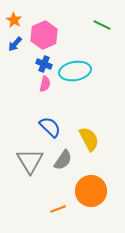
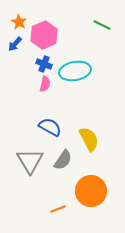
orange star: moved 5 px right, 2 px down
blue semicircle: rotated 15 degrees counterclockwise
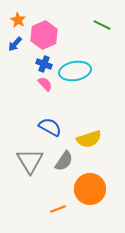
orange star: moved 1 px left, 2 px up
pink semicircle: rotated 56 degrees counterclockwise
yellow semicircle: rotated 100 degrees clockwise
gray semicircle: moved 1 px right, 1 px down
orange circle: moved 1 px left, 2 px up
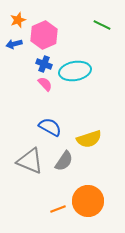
orange star: rotated 21 degrees clockwise
blue arrow: moved 1 px left; rotated 35 degrees clockwise
gray triangle: rotated 36 degrees counterclockwise
orange circle: moved 2 px left, 12 px down
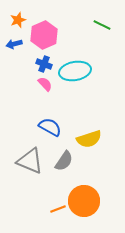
orange circle: moved 4 px left
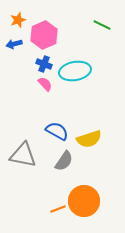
blue semicircle: moved 7 px right, 4 px down
gray triangle: moved 7 px left, 6 px up; rotated 12 degrees counterclockwise
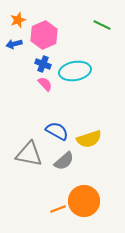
blue cross: moved 1 px left
gray triangle: moved 6 px right, 1 px up
gray semicircle: rotated 15 degrees clockwise
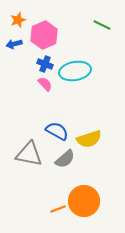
blue cross: moved 2 px right
gray semicircle: moved 1 px right, 2 px up
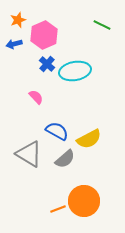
blue cross: moved 2 px right; rotated 21 degrees clockwise
pink semicircle: moved 9 px left, 13 px down
yellow semicircle: rotated 10 degrees counterclockwise
gray triangle: rotated 20 degrees clockwise
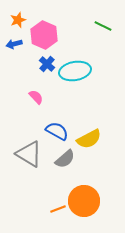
green line: moved 1 px right, 1 px down
pink hexagon: rotated 12 degrees counterclockwise
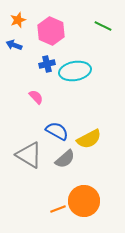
pink hexagon: moved 7 px right, 4 px up
blue arrow: moved 1 px down; rotated 35 degrees clockwise
blue cross: rotated 35 degrees clockwise
gray triangle: moved 1 px down
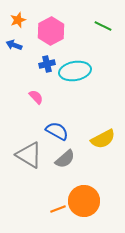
pink hexagon: rotated 8 degrees clockwise
yellow semicircle: moved 14 px right
